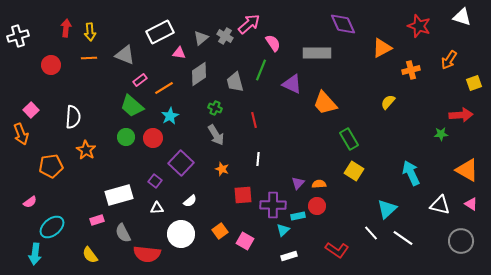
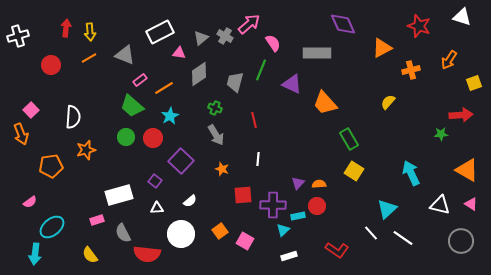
orange line at (89, 58): rotated 28 degrees counterclockwise
gray trapezoid at (235, 82): rotated 30 degrees clockwise
orange star at (86, 150): rotated 24 degrees clockwise
purple square at (181, 163): moved 2 px up
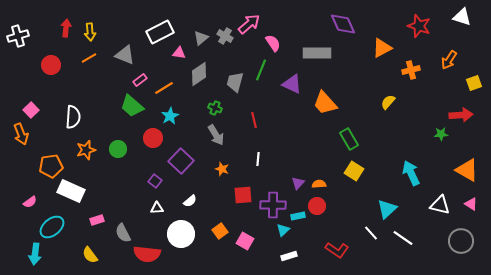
green circle at (126, 137): moved 8 px left, 12 px down
white rectangle at (119, 195): moved 48 px left, 4 px up; rotated 40 degrees clockwise
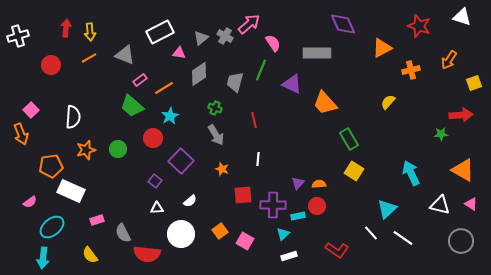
orange triangle at (467, 170): moved 4 px left
cyan triangle at (283, 230): moved 4 px down
cyan arrow at (35, 254): moved 8 px right, 4 px down
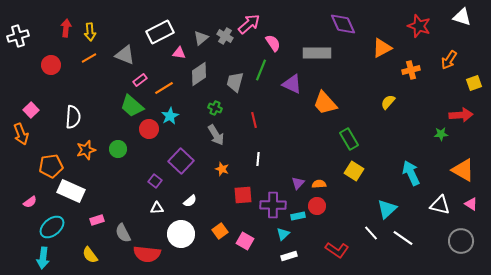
red circle at (153, 138): moved 4 px left, 9 px up
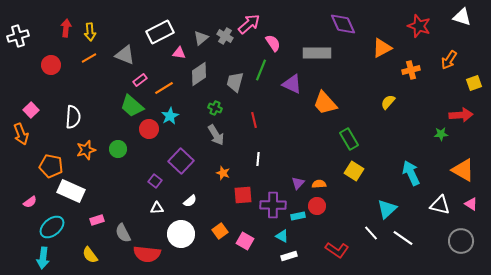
orange pentagon at (51, 166): rotated 20 degrees clockwise
orange star at (222, 169): moved 1 px right, 4 px down
cyan triangle at (283, 234): moved 1 px left, 2 px down; rotated 48 degrees counterclockwise
